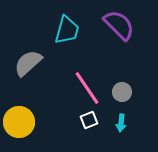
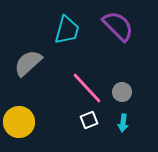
purple semicircle: moved 1 px left, 1 px down
pink line: rotated 9 degrees counterclockwise
cyan arrow: moved 2 px right
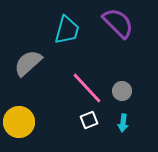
purple semicircle: moved 3 px up
gray circle: moved 1 px up
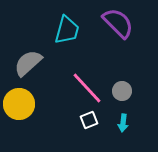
yellow circle: moved 18 px up
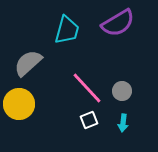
purple semicircle: rotated 104 degrees clockwise
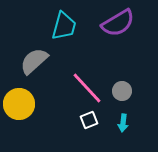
cyan trapezoid: moved 3 px left, 4 px up
gray semicircle: moved 6 px right, 2 px up
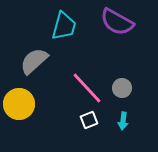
purple semicircle: moved 1 px left, 1 px up; rotated 60 degrees clockwise
gray circle: moved 3 px up
cyan arrow: moved 2 px up
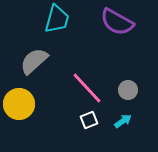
cyan trapezoid: moved 7 px left, 7 px up
gray circle: moved 6 px right, 2 px down
cyan arrow: rotated 132 degrees counterclockwise
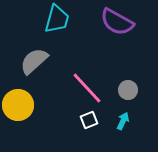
yellow circle: moved 1 px left, 1 px down
cyan arrow: rotated 30 degrees counterclockwise
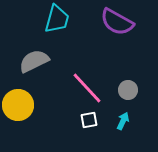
gray semicircle: rotated 16 degrees clockwise
white square: rotated 12 degrees clockwise
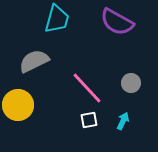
gray circle: moved 3 px right, 7 px up
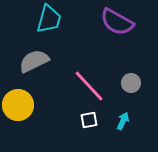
cyan trapezoid: moved 8 px left
pink line: moved 2 px right, 2 px up
